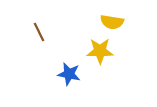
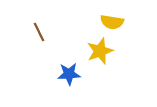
yellow star: rotated 20 degrees counterclockwise
blue star: rotated 15 degrees counterclockwise
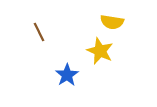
yellow star: rotated 28 degrees counterclockwise
blue star: moved 2 px left, 1 px down; rotated 30 degrees counterclockwise
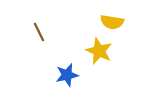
yellow star: moved 1 px left
blue star: rotated 20 degrees clockwise
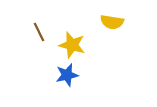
yellow star: moved 27 px left, 6 px up; rotated 8 degrees counterclockwise
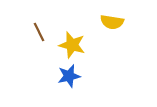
blue star: moved 2 px right, 1 px down
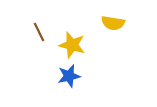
yellow semicircle: moved 1 px right, 1 px down
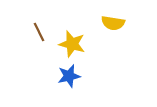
yellow star: moved 1 px up
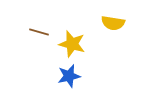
brown line: rotated 48 degrees counterclockwise
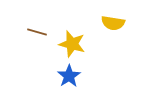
brown line: moved 2 px left
blue star: rotated 20 degrees counterclockwise
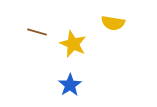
yellow star: moved 1 px right; rotated 8 degrees clockwise
blue star: moved 1 px right, 9 px down
